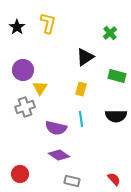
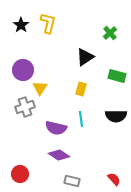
black star: moved 4 px right, 2 px up
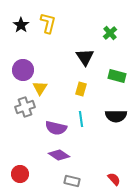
black triangle: rotated 30 degrees counterclockwise
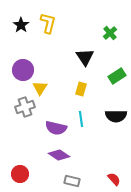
green rectangle: rotated 48 degrees counterclockwise
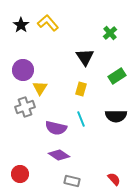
yellow L-shape: rotated 55 degrees counterclockwise
cyan line: rotated 14 degrees counterclockwise
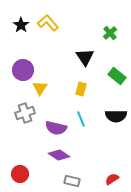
green rectangle: rotated 72 degrees clockwise
gray cross: moved 6 px down
red semicircle: moved 2 px left; rotated 80 degrees counterclockwise
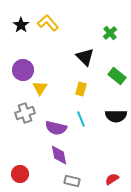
black triangle: rotated 12 degrees counterclockwise
purple diamond: rotated 45 degrees clockwise
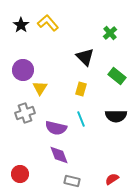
purple diamond: rotated 10 degrees counterclockwise
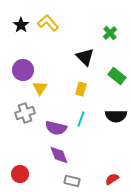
cyan line: rotated 42 degrees clockwise
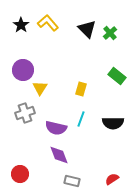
black triangle: moved 2 px right, 28 px up
black semicircle: moved 3 px left, 7 px down
